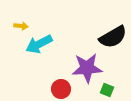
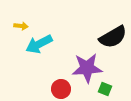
green square: moved 2 px left, 1 px up
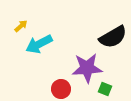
yellow arrow: rotated 48 degrees counterclockwise
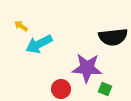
yellow arrow: rotated 104 degrees counterclockwise
black semicircle: rotated 24 degrees clockwise
purple star: rotated 8 degrees clockwise
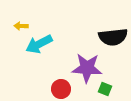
yellow arrow: rotated 32 degrees counterclockwise
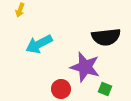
yellow arrow: moved 1 px left, 16 px up; rotated 72 degrees counterclockwise
black semicircle: moved 7 px left
purple star: moved 2 px left, 1 px up; rotated 12 degrees clockwise
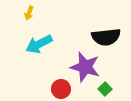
yellow arrow: moved 9 px right, 3 px down
green square: rotated 24 degrees clockwise
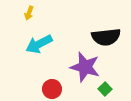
red circle: moved 9 px left
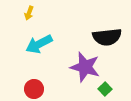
black semicircle: moved 1 px right
red circle: moved 18 px left
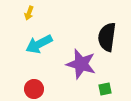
black semicircle: rotated 104 degrees clockwise
purple star: moved 4 px left, 3 px up
green square: rotated 32 degrees clockwise
